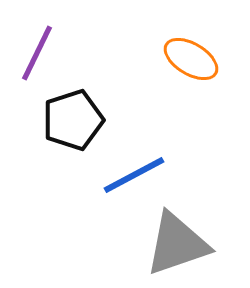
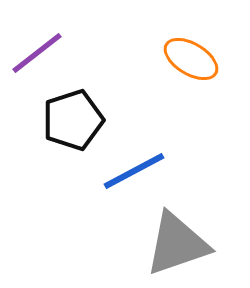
purple line: rotated 26 degrees clockwise
blue line: moved 4 px up
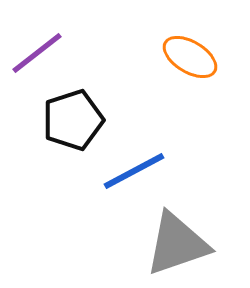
orange ellipse: moved 1 px left, 2 px up
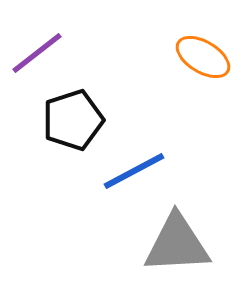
orange ellipse: moved 13 px right
gray triangle: rotated 16 degrees clockwise
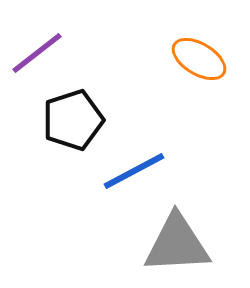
orange ellipse: moved 4 px left, 2 px down
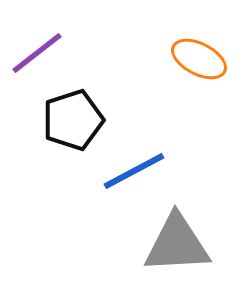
orange ellipse: rotated 4 degrees counterclockwise
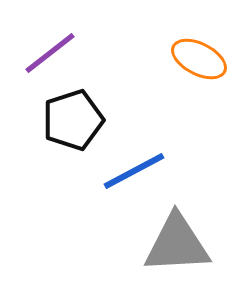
purple line: moved 13 px right
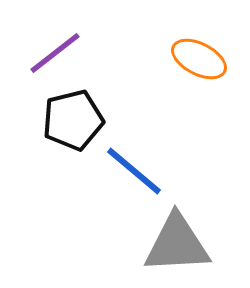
purple line: moved 5 px right
black pentagon: rotated 4 degrees clockwise
blue line: rotated 68 degrees clockwise
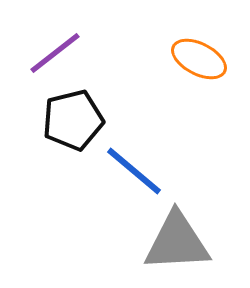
gray triangle: moved 2 px up
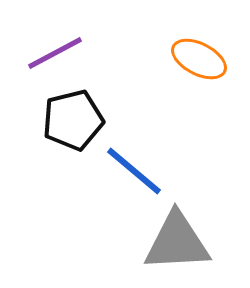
purple line: rotated 10 degrees clockwise
